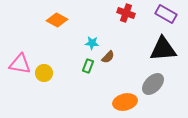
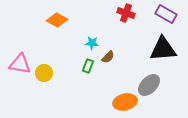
gray ellipse: moved 4 px left, 1 px down
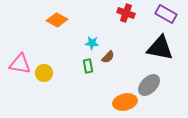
black triangle: moved 3 px left, 1 px up; rotated 16 degrees clockwise
green rectangle: rotated 32 degrees counterclockwise
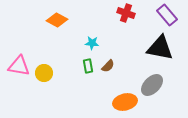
purple rectangle: moved 1 px right, 1 px down; rotated 20 degrees clockwise
brown semicircle: moved 9 px down
pink triangle: moved 1 px left, 2 px down
gray ellipse: moved 3 px right
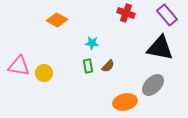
gray ellipse: moved 1 px right
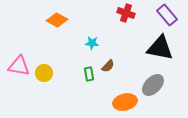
green rectangle: moved 1 px right, 8 px down
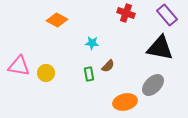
yellow circle: moved 2 px right
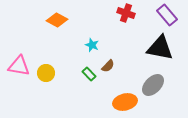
cyan star: moved 2 px down; rotated 16 degrees clockwise
green rectangle: rotated 32 degrees counterclockwise
